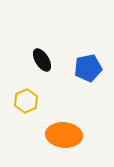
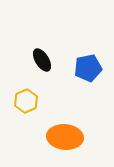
orange ellipse: moved 1 px right, 2 px down
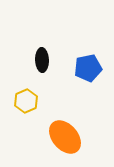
black ellipse: rotated 30 degrees clockwise
orange ellipse: rotated 44 degrees clockwise
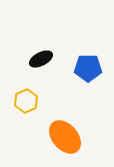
black ellipse: moved 1 px left, 1 px up; rotated 65 degrees clockwise
blue pentagon: rotated 12 degrees clockwise
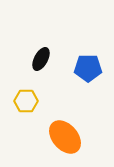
black ellipse: rotated 35 degrees counterclockwise
yellow hexagon: rotated 25 degrees clockwise
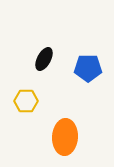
black ellipse: moved 3 px right
orange ellipse: rotated 44 degrees clockwise
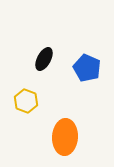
blue pentagon: moved 1 px left; rotated 24 degrees clockwise
yellow hexagon: rotated 20 degrees clockwise
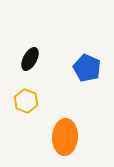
black ellipse: moved 14 px left
